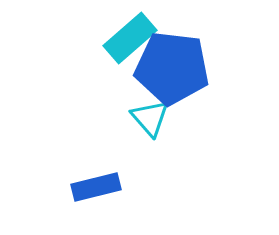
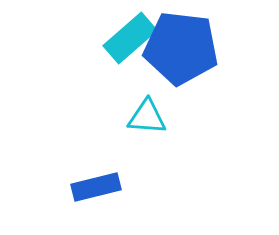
blue pentagon: moved 9 px right, 20 px up
cyan triangle: moved 3 px left, 1 px up; rotated 45 degrees counterclockwise
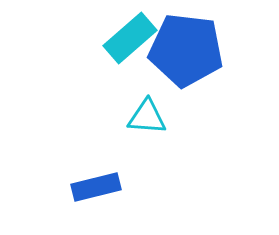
blue pentagon: moved 5 px right, 2 px down
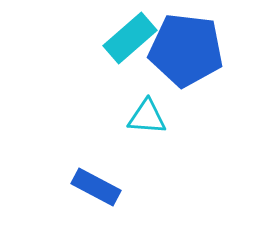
blue rectangle: rotated 42 degrees clockwise
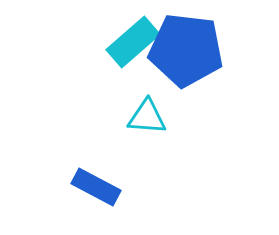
cyan rectangle: moved 3 px right, 4 px down
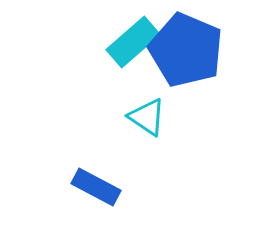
blue pentagon: rotated 16 degrees clockwise
cyan triangle: rotated 30 degrees clockwise
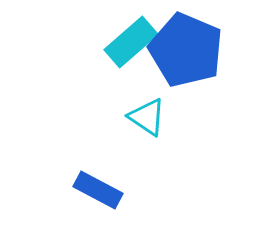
cyan rectangle: moved 2 px left
blue rectangle: moved 2 px right, 3 px down
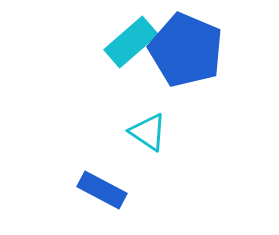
cyan triangle: moved 1 px right, 15 px down
blue rectangle: moved 4 px right
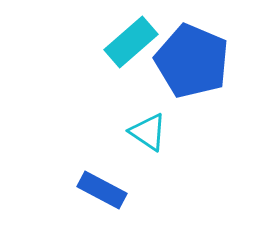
blue pentagon: moved 6 px right, 11 px down
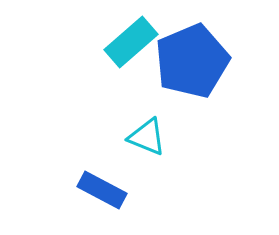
blue pentagon: rotated 26 degrees clockwise
cyan triangle: moved 1 px left, 5 px down; rotated 12 degrees counterclockwise
